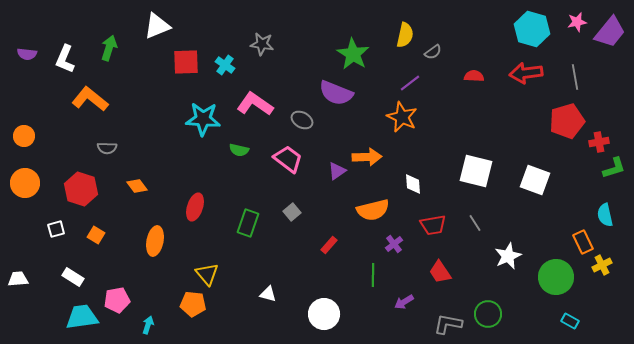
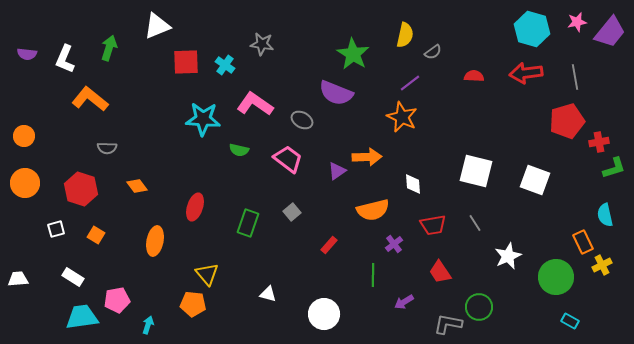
green circle at (488, 314): moved 9 px left, 7 px up
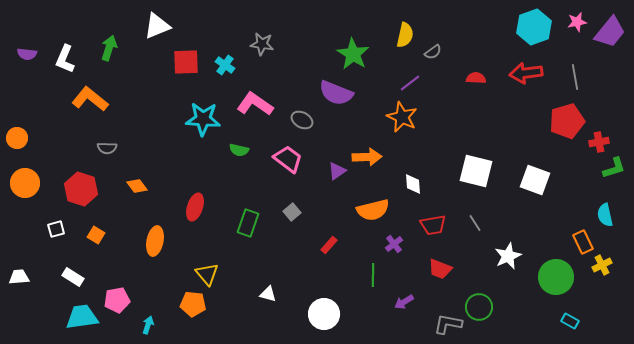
cyan hexagon at (532, 29): moved 2 px right, 2 px up; rotated 24 degrees clockwise
red semicircle at (474, 76): moved 2 px right, 2 px down
orange circle at (24, 136): moved 7 px left, 2 px down
red trapezoid at (440, 272): moved 3 px up; rotated 35 degrees counterclockwise
white trapezoid at (18, 279): moved 1 px right, 2 px up
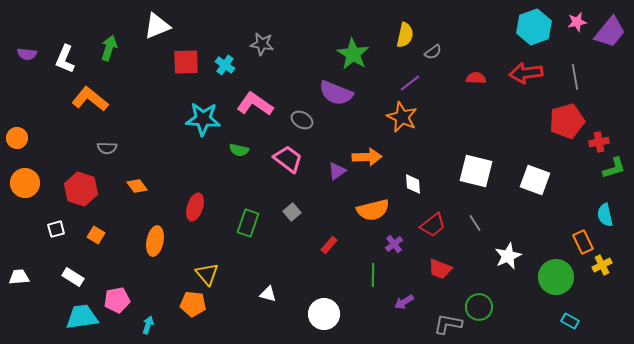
red trapezoid at (433, 225): rotated 28 degrees counterclockwise
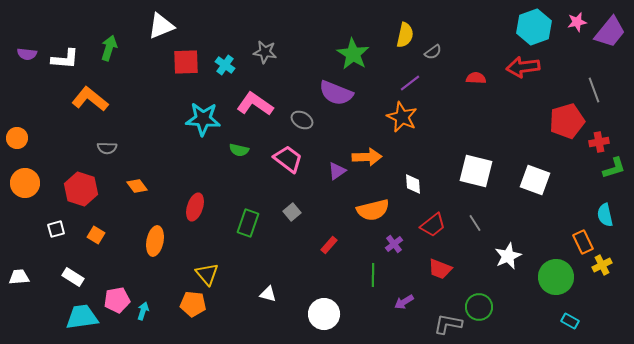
white triangle at (157, 26): moved 4 px right
gray star at (262, 44): moved 3 px right, 8 px down
white L-shape at (65, 59): rotated 108 degrees counterclockwise
red arrow at (526, 73): moved 3 px left, 6 px up
gray line at (575, 77): moved 19 px right, 13 px down; rotated 10 degrees counterclockwise
cyan arrow at (148, 325): moved 5 px left, 14 px up
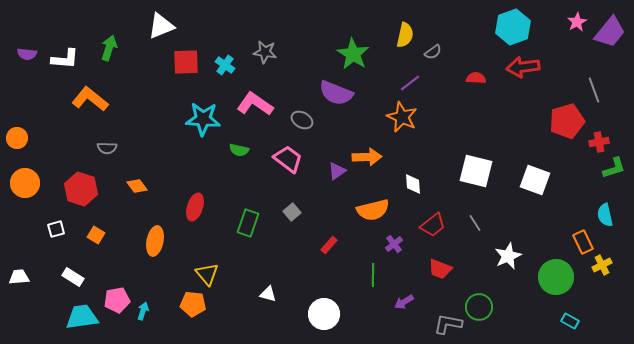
pink star at (577, 22): rotated 18 degrees counterclockwise
cyan hexagon at (534, 27): moved 21 px left
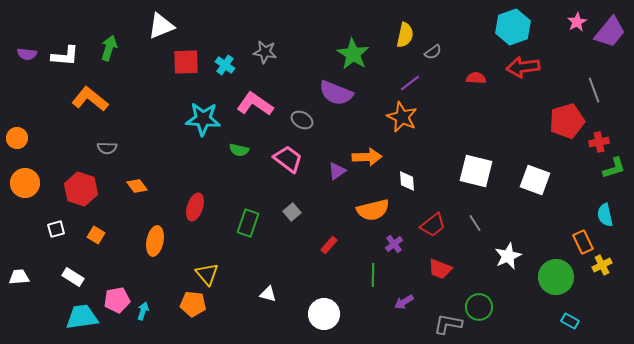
white L-shape at (65, 59): moved 3 px up
white diamond at (413, 184): moved 6 px left, 3 px up
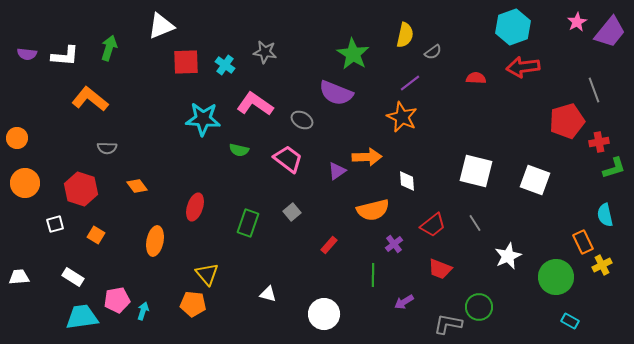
white square at (56, 229): moved 1 px left, 5 px up
